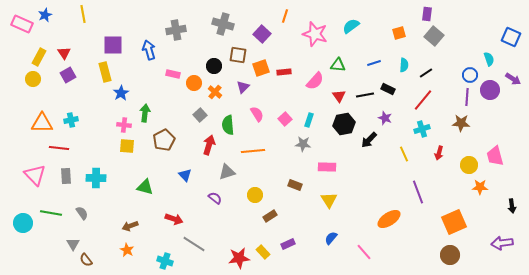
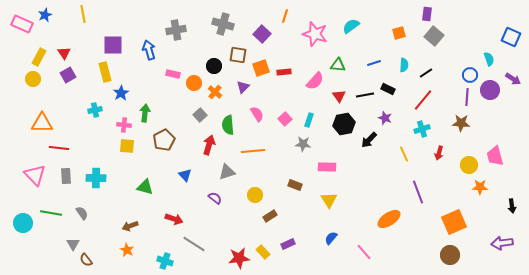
cyan cross at (71, 120): moved 24 px right, 10 px up
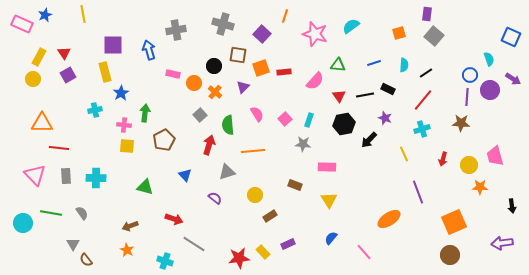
red arrow at (439, 153): moved 4 px right, 6 px down
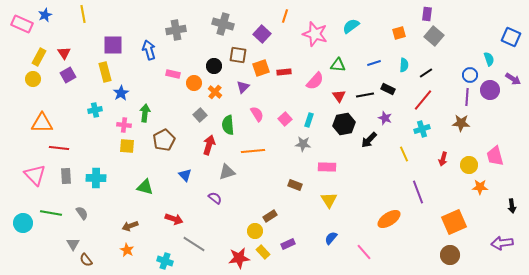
yellow circle at (255, 195): moved 36 px down
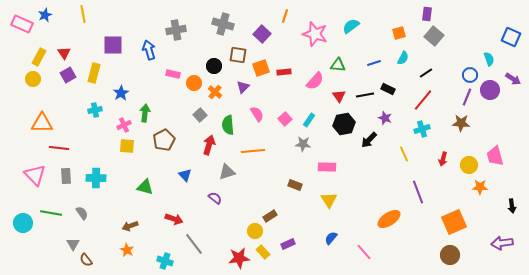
cyan semicircle at (404, 65): moved 1 px left, 7 px up; rotated 24 degrees clockwise
yellow rectangle at (105, 72): moved 11 px left, 1 px down; rotated 30 degrees clockwise
purple line at (467, 97): rotated 18 degrees clockwise
cyan rectangle at (309, 120): rotated 16 degrees clockwise
pink cross at (124, 125): rotated 32 degrees counterclockwise
gray line at (194, 244): rotated 20 degrees clockwise
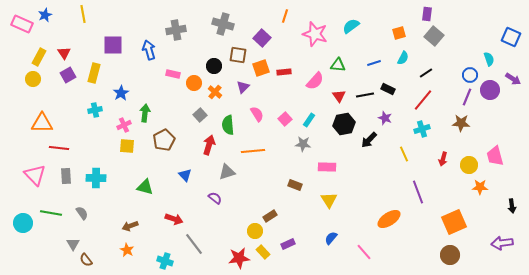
purple square at (262, 34): moved 4 px down
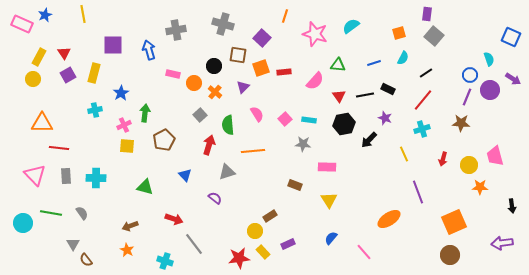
cyan rectangle at (309, 120): rotated 64 degrees clockwise
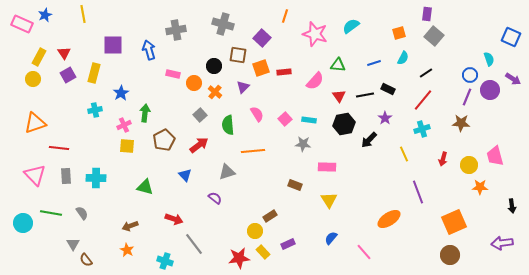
purple star at (385, 118): rotated 16 degrees clockwise
orange triangle at (42, 123): moved 7 px left; rotated 20 degrees counterclockwise
red arrow at (209, 145): moved 10 px left; rotated 36 degrees clockwise
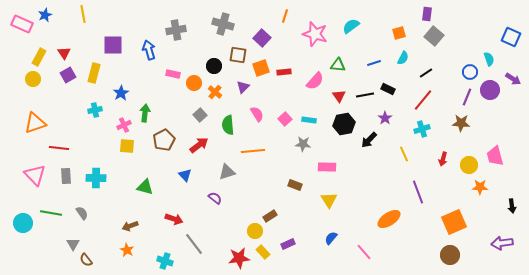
blue circle at (470, 75): moved 3 px up
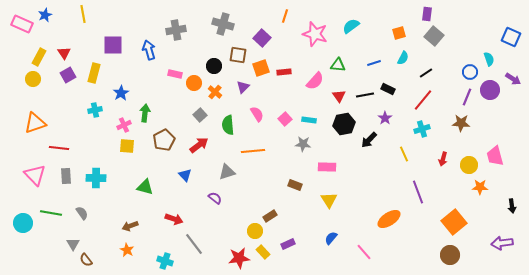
pink rectangle at (173, 74): moved 2 px right
orange square at (454, 222): rotated 15 degrees counterclockwise
